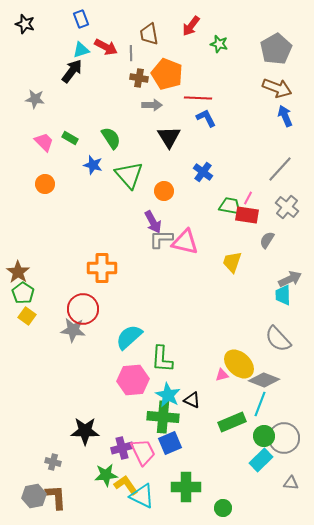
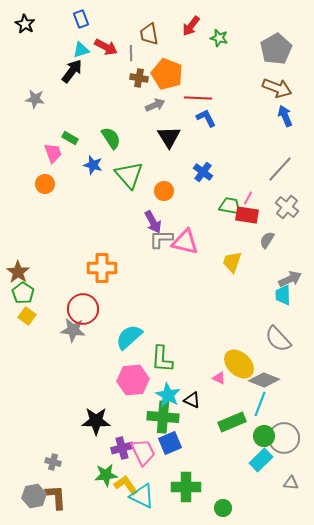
black star at (25, 24): rotated 12 degrees clockwise
green star at (219, 44): moved 6 px up
gray arrow at (152, 105): moved 3 px right; rotated 24 degrees counterclockwise
pink trapezoid at (44, 142): moved 9 px right, 11 px down; rotated 25 degrees clockwise
pink triangle at (222, 375): moved 3 px left, 3 px down; rotated 40 degrees clockwise
black star at (85, 431): moved 11 px right, 10 px up
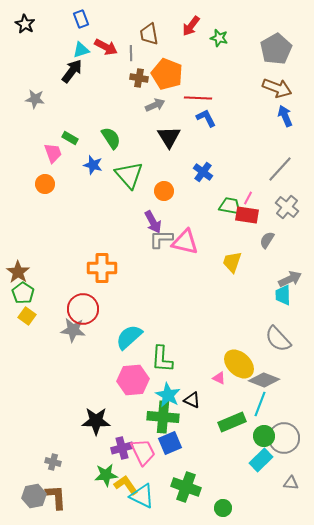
green cross at (186, 487): rotated 20 degrees clockwise
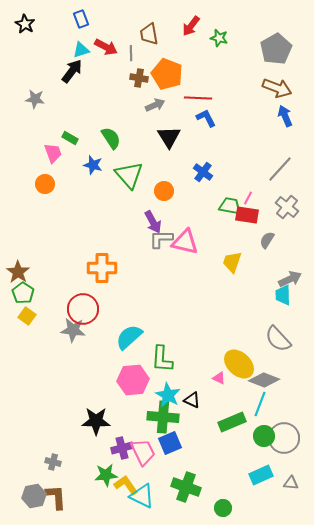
cyan rectangle at (261, 460): moved 15 px down; rotated 20 degrees clockwise
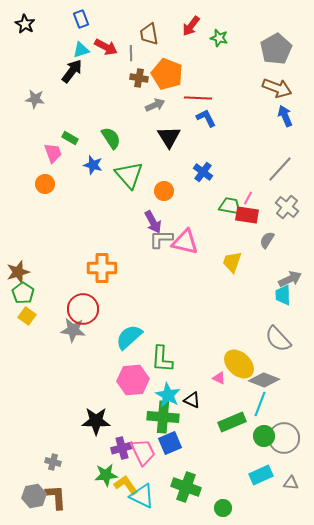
brown star at (18, 272): rotated 20 degrees clockwise
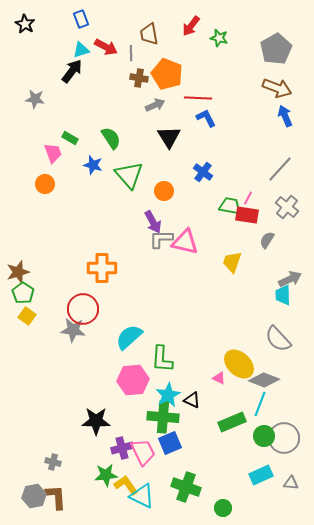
cyan star at (168, 395): rotated 15 degrees clockwise
